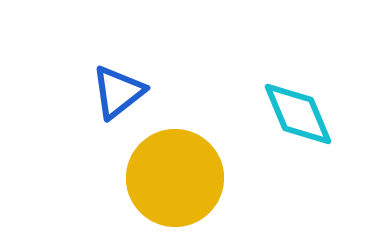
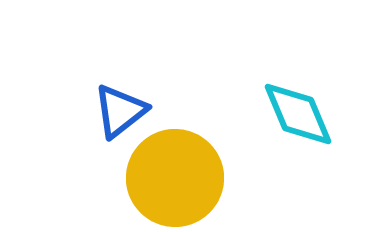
blue triangle: moved 2 px right, 19 px down
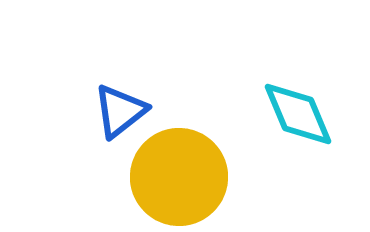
yellow circle: moved 4 px right, 1 px up
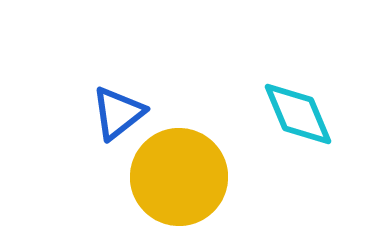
blue triangle: moved 2 px left, 2 px down
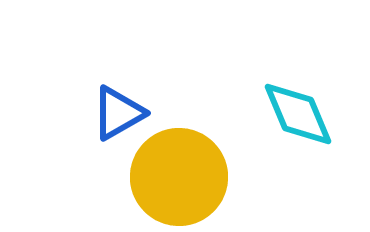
blue triangle: rotated 8 degrees clockwise
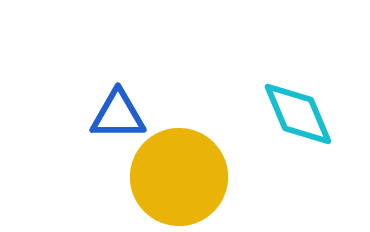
blue triangle: moved 2 px down; rotated 30 degrees clockwise
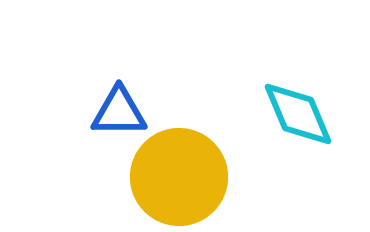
blue triangle: moved 1 px right, 3 px up
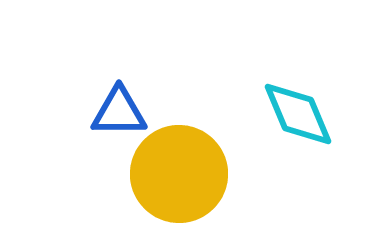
yellow circle: moved 3 px up
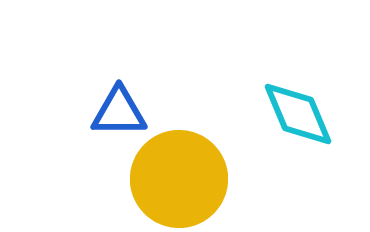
yellow circle: moved 5 px down
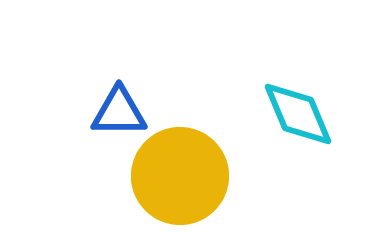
yellow circle: moved 1 px right, 3 px up
